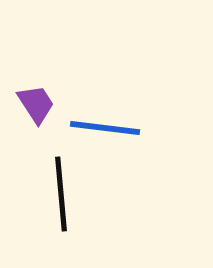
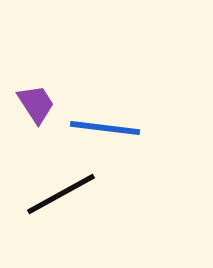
black line: rotated 66 degrees clockwise
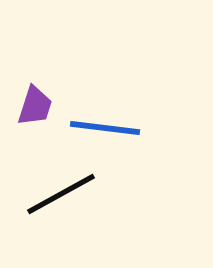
purple trapezoid: moved 1 px left, 2 px down; rotated 51 degrees clockwise
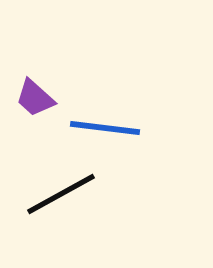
purple trapezoid: moved 8 px up; rotated 114 degrees clockwise
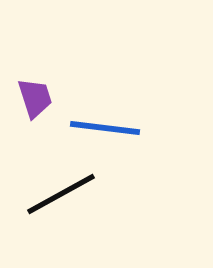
purple trapezoid: rotated 150 degrees counterclockwise
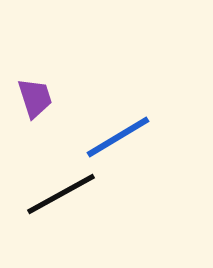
blue line: moved 13 px right, 9 px down; rotated 38 degrees counterclockwise
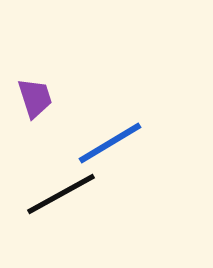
blue line: moved 8 px left, 6 px down
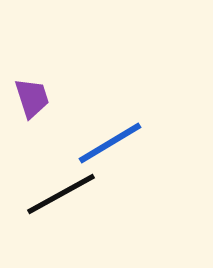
purple trapezoid: moved 3 px left
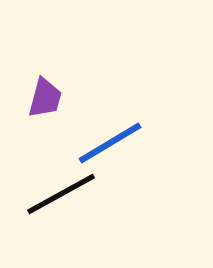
purple trapezoid: moved 13 px right; rotated 33 degrees clockwise
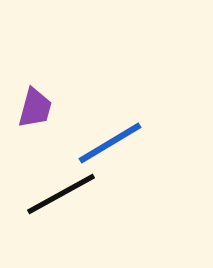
purple trapezoid: moved 10 px left, 10 px down
